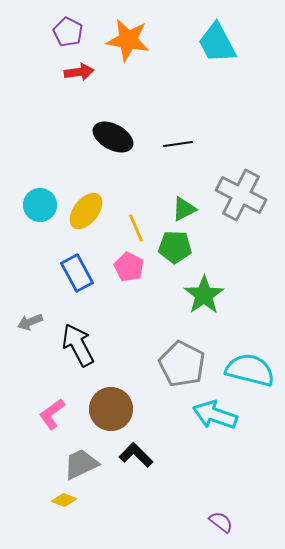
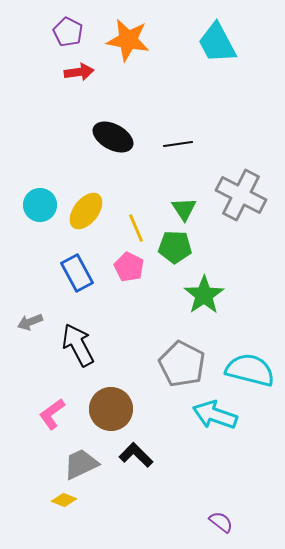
green triangle: rotated 36 degrees counterclockwise
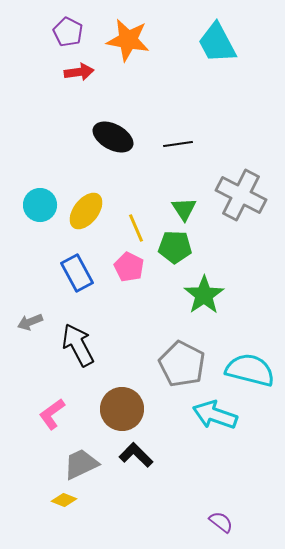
brown circle: moved 11 px right
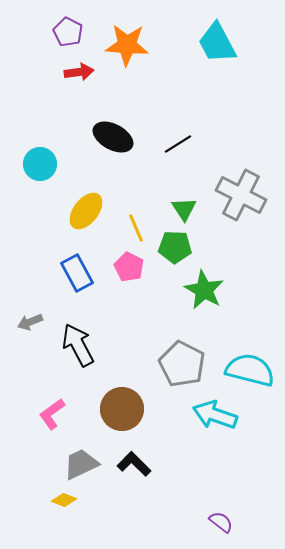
orange star: moved 1 px left, 5 px down; rotated 6 degrees counterclockwise
black line: rotated 24 degrees counterclockwise
cyan circle: moved 41 px up
green star: moved 5 px up; rotated 9 degrees counterclockwise
black L-shape: moved 2 px left, 9 px down
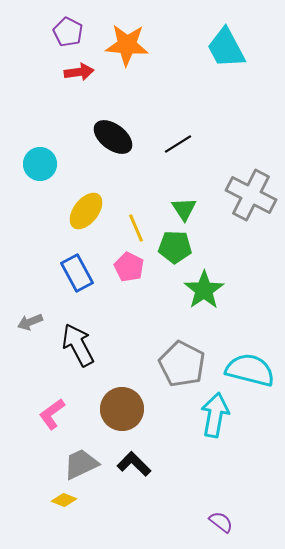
cyan trapezoid: moved 9 px right, 5 px down
black ellipse: rotated 9 degrees clockwise
gray cross: moved 10 px right
green star: rotated 9 degrees clockwise
cyan arrow: rotated 81 degrees clockwise
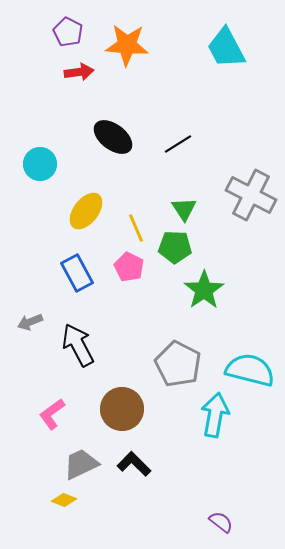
gray pentagon: moved 4 px left
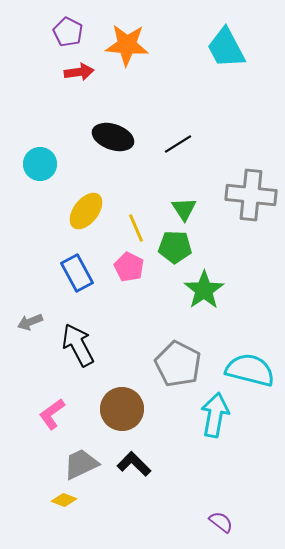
black ellipse: rotated 18 degrees counterclockwise
gray cross: rotated 21 degrees counterclockwise
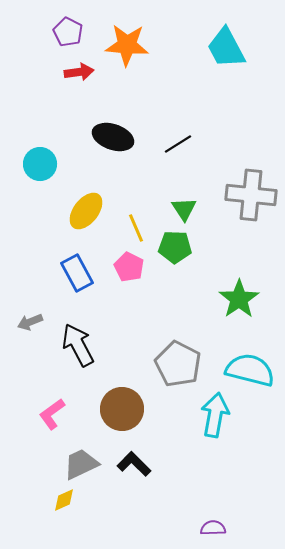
green star: moved 35 px right, 9 px down
yellow diamond: rotated 45 degrees counterclockwise
purple semicircle: moved 8 px left, 6 px down; rotated 40 degrees counterclockwise
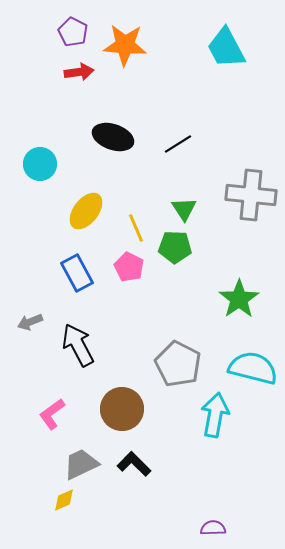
purple pentagon: moved 5 px right
orange star: moved 2 px left
cyan semicircle: moved 3 px right, 2 px up
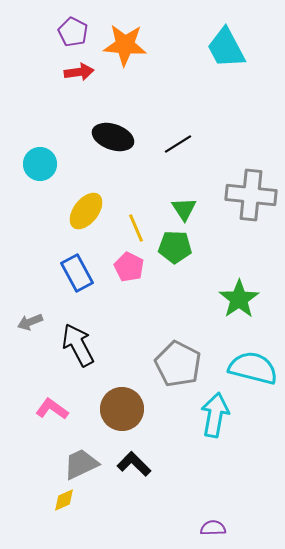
pink L-shape: moved 5 px up; rotated 72 degrees clockwise
